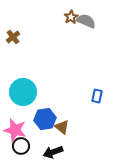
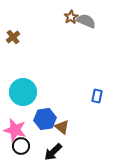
black arrow: rotated 24 degrees counterclockwise
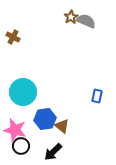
brown cross: rotated 24 degrees counterclockwise
brown triangle: moved 1 px up
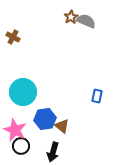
pink star: rotated 10 degrees clockwise
black arrow: rotated 30 degrees counterclockwise
